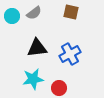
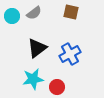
black triangle: rotated 30 degrees counterclockwise
red circle: moved 2 px left, 1 px up
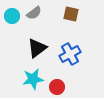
brown square: moved 2 px down
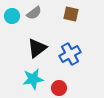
red circle: moved 2 px right, 1 px down
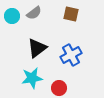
blue cross: moved 1 px right, 1 px down
cyan star: moved 1 px left, 1 px up
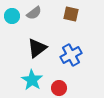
cyan star: moved 2 px down; rotated 30 degrees counterclockwise
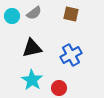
black triangle: moved 5 px left; rotated 25 degrees clockwise
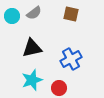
blue cross: moved 4 px down
cyan star: rotated 20 degrees clockwise
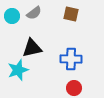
blue cross: rotated 30 degrees clockwise
cyan star: moved 14 px left, 10 px up
red circle: moved 15 px right
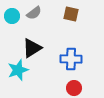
black triangle: rotated 20 degrees counterclockwise
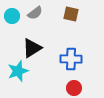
gray semicircle: moved 1 px right
cyan star: moved 1 px down
